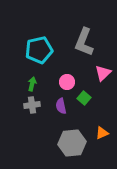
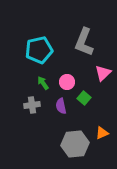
green arrow: moved 11 px right, 1 px up; rotated 48 degrees counterclockwise
gray hexagon: moved 3 px right, 1 px down
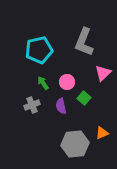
gray cross: rotated 14 degrees counterclockwise
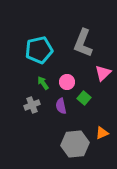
gray L-shape: moved 1 px left, 1 px down
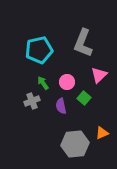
pink triangle: moved 4 px left, 2 px down
gray cross: moved 4 px up
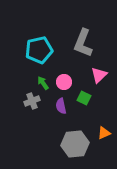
pink circle: moved 3 px left
green square: rotated 16 degrees counterclockwise
orange triangle: moved 2 px right
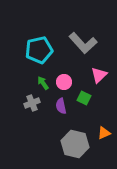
gray L-shape: rotated 64 degrees counterclockwise
gray cross: moved 2 px down
gray hexagon: rotated 20 degrees clockwise
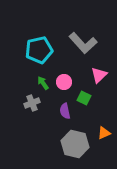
purple semicircle: moved 4 px right, 5 px down
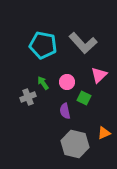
cyan pentagon: moved 4 px right, 5 px up; rotated 24 degrees clockwise
pink circle: moved 3 px right
gray cross: moved 4 px left, 6 px up
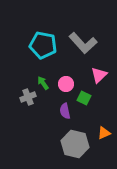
pink circle: moved 1 px left, 2 px down
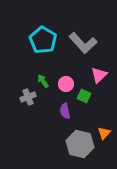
cyan pentagon: moved 5 px up; rotated 20 degrees clockwise
green arrow: moved 2 px up
green square: moved 2 px up
orange triangle: rotated 24 degrees counterclockwise
gray hexagon: moved 5 px right
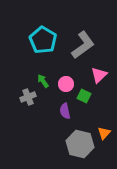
gray L-shape: moved 2 px down; rotated 84 degrees counterclockwise
